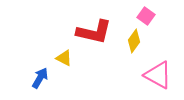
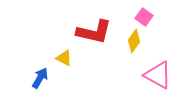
pink square: moved 2 px left, 1 px down
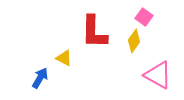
red L-shape: rotated 78 degrees clockwise
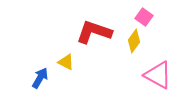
red L-shape: rotated 108 degrees clockwise
yellow triangle: moved 2 px right, 4 px down
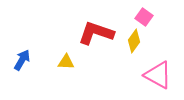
red L-shape: moved 2 px right, 1 px down
yellow triangle: rotated 24 degrees counterclockwise
blue arrow: moved 18 px left, 18 px up
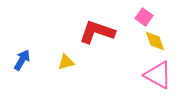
red L-shape: moved 1 px right, 1 px up
yellow diamond: moved 21 px right; rotated 55 degrees counterclockwise
yellow triangle: rotated 18 degrees counterclockwise
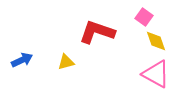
yellow diamond: moved 1 px right
blue arrow: rotated 35 degrees clockwise
pink triangle: moved 2 px left, 1 px up
